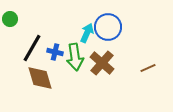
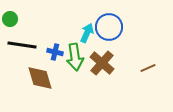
blue circle: moved 1 px right
black line: moved 10 px left, 3 px up; rotated 68 degrees clockwise
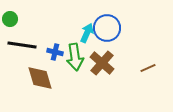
blue circle: moved 2 px left, 1 px down
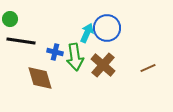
black line: moved 1 px left, 4 px up
brown cross: moved 1 px right, 2 px down
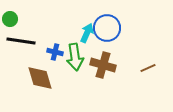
brown cross: rotated 25 degrees counterclockwise
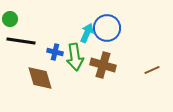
brown line: moved 4 px right, 2 px down
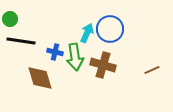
blue circle: moved 3 px right, 1 px down
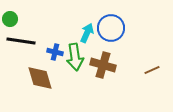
blue circle: moved 1 px right, 1 px up
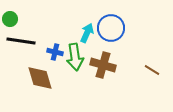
brown line: rotated 56 degrees clockwise
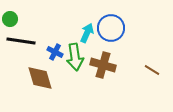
blue cross: rotated 14 degrees clockwise
